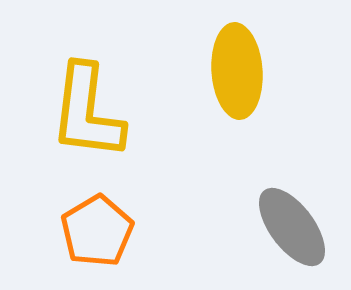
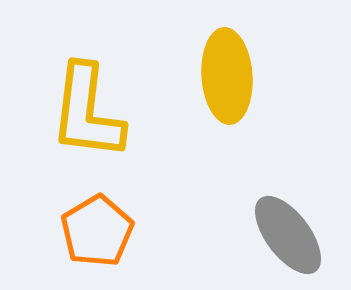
yellow ellipse: moved 10 px left, 5 px down
gray ellipse: moved 4 px left, 8 px down
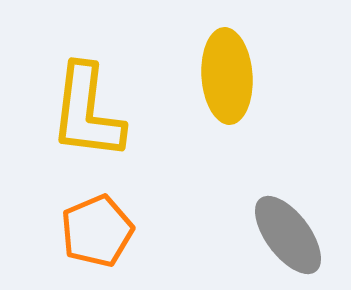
orange pentagon: rotated 8 degrees clockwise
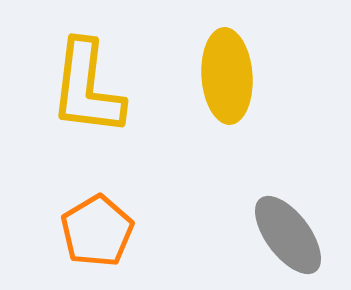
yellow L-shape: moved 24 px up
orange pentagon: rotated 8 degrees counterclockwise
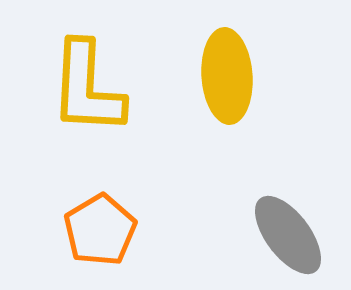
yellow L-shape: rotated 4 degrees counterclockwise
orange pentagon: moved 3 px right, 1 px up
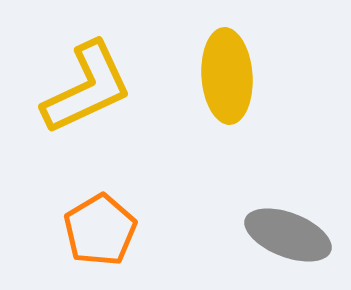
yellow L-shape: rotated 118 degrees counterclockwise
gray ellipse: rotated 32 degrees counterclockwise
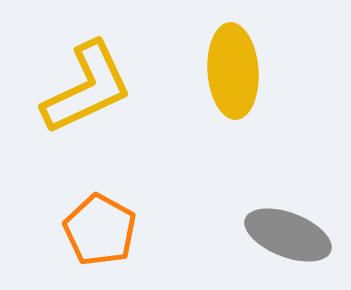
yellow ellipse: moved 6 px right, 5 px up
orange pentagon: rotated 12 degrees counterclockwise
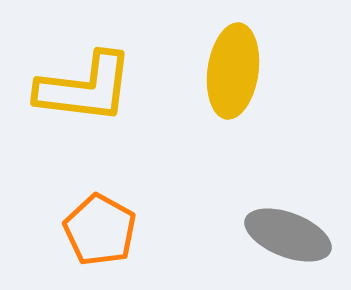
yellow ellipse: rotated 12 degrees clockwise
yellow L-shape: moved 2 px left; rotated 32 degrees clockwise
